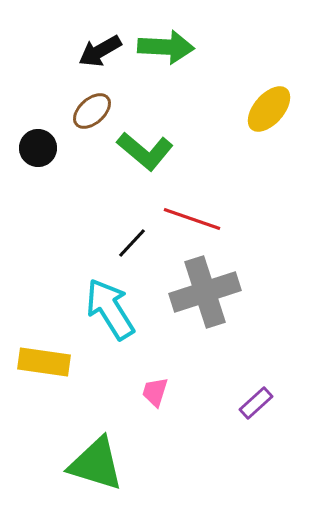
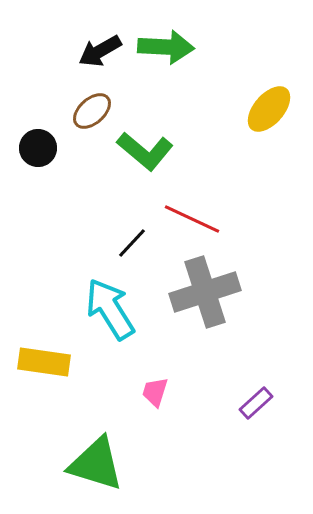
red line: rotated 6 degrees clockwise
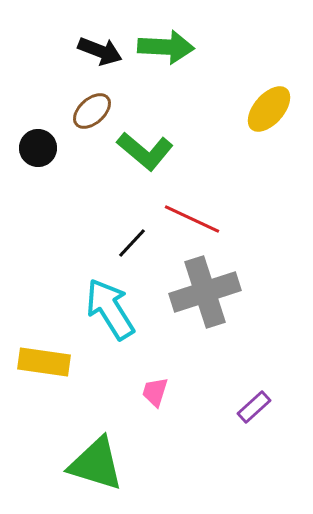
black arrow: rotated 129 degrees counterclockwise
purple rectangle: moved 2 px left, 4 px down
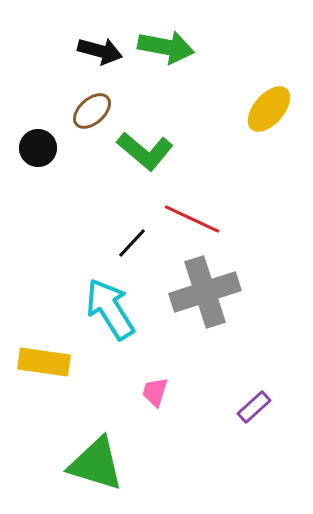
green arrow: rotated 8 degrees clockwise
black arrow: rotated 6 degrees counterclockwise
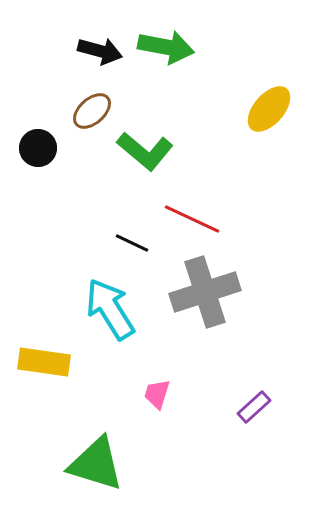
black line: rotated 72 degrees clockwise
pink trapezoid: moved 2 px right, 2 px down
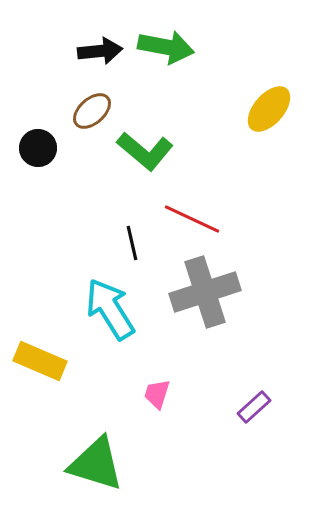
black arrow: rotated 21 degrees counterclockwise
black line: rotated 52 degrees clockwise
yellow rectangle: moved 4 px left, 1 px up; rotated 15 degrees clockwise
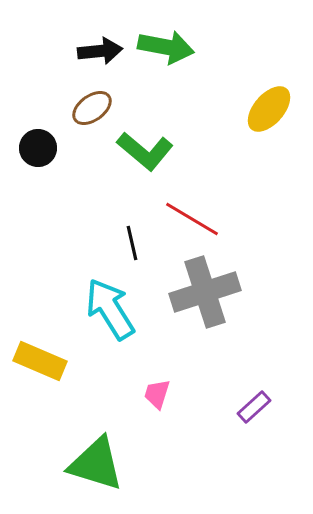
brown ellipse: moved 3 px up; rotated 6 degrees clockwise
red line: rotated 6 degrees clockwise
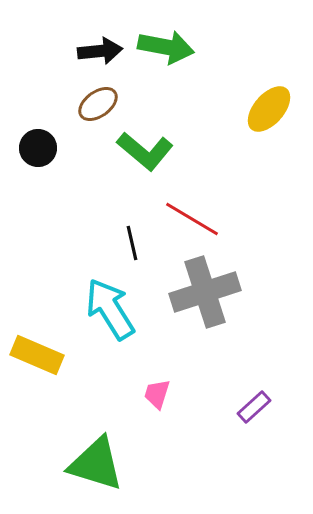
brown ellipse: moved 6 px right, 4 px up
yellow rectangle: moved 3 px left, 6 px up
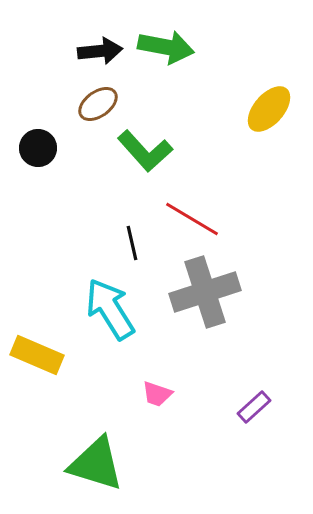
green L-shape: rotated 8 degrees clockwise
pink trapezoid: rotated 88 degrees counterclockwise
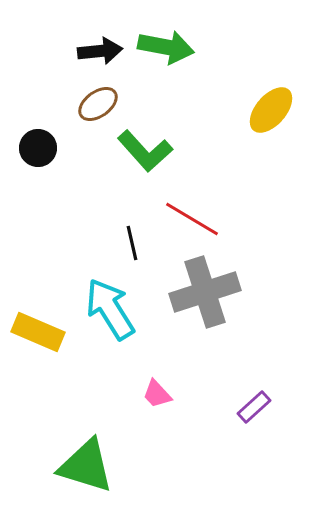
yellow ellipse: moved 2 px right, 1 px down
yellow rectangle: moved 1 px right, 23 px up
pink trapezoid: rotated 28 degrees clockwise
green triangle: moved 10 px left, 2 px down
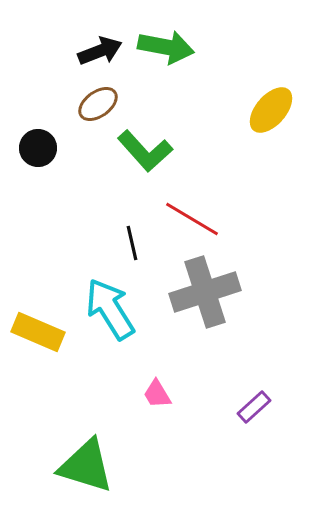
black arrow: rotated 15 degrees counterclockwise
pink trapezoid: rotated 12 degrees clockwise
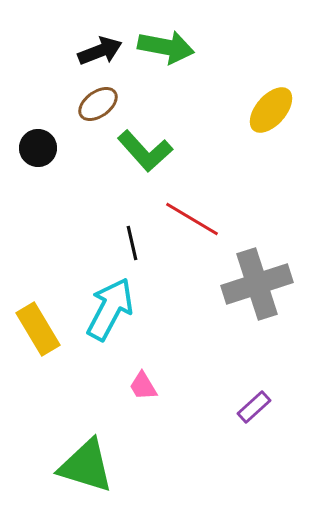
gray cross: moved 52 px right, 8 px up
cyan arrow: rotated 60 degrees clockwise
yellow rectangle: moved 3 px up; rotated 36 degrees clockwise
pink trapezoid: moved 14 px left, 8 px up
